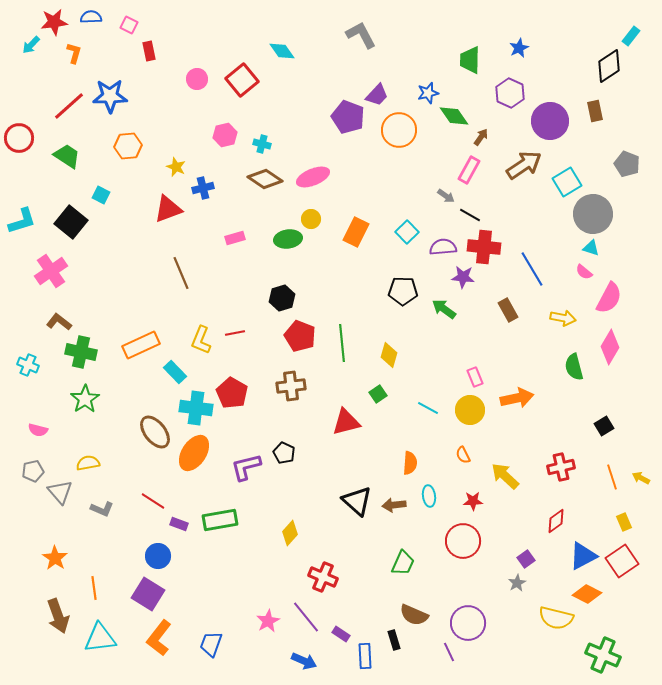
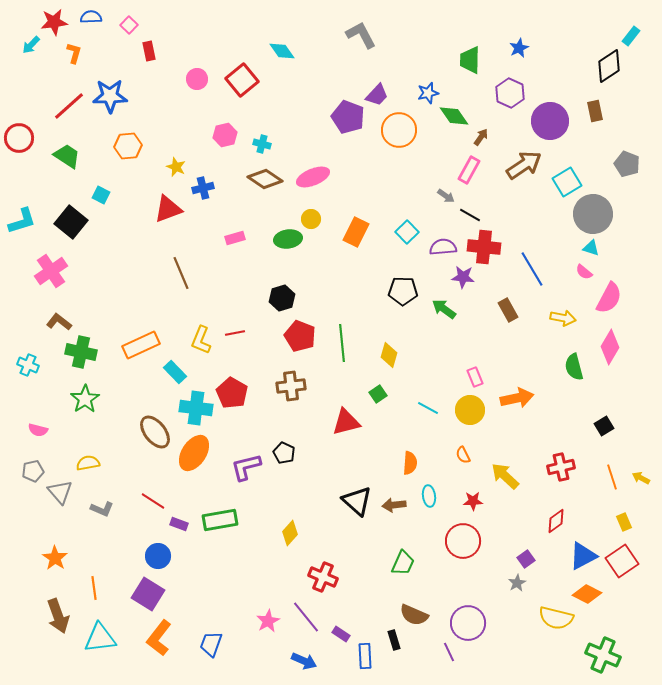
pink square at (129, 25): rotated 18 degrees clockwise
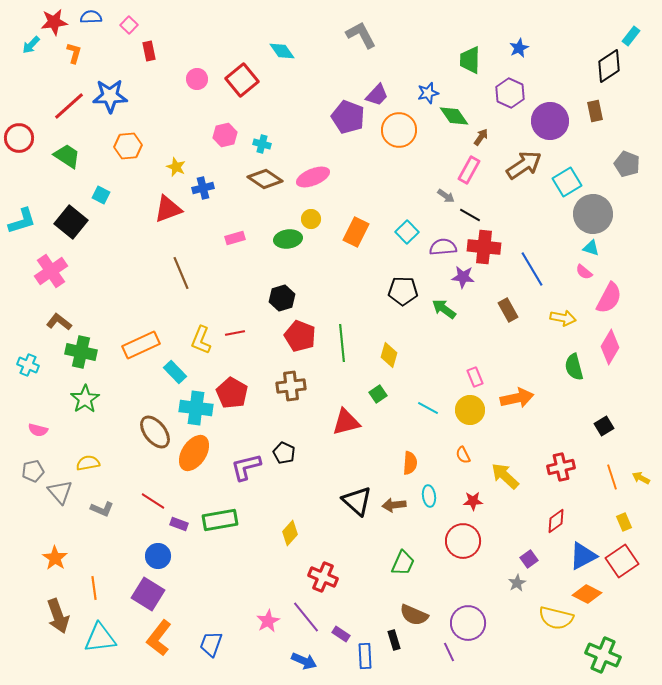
purple square at (526, 559): moved 3 px right
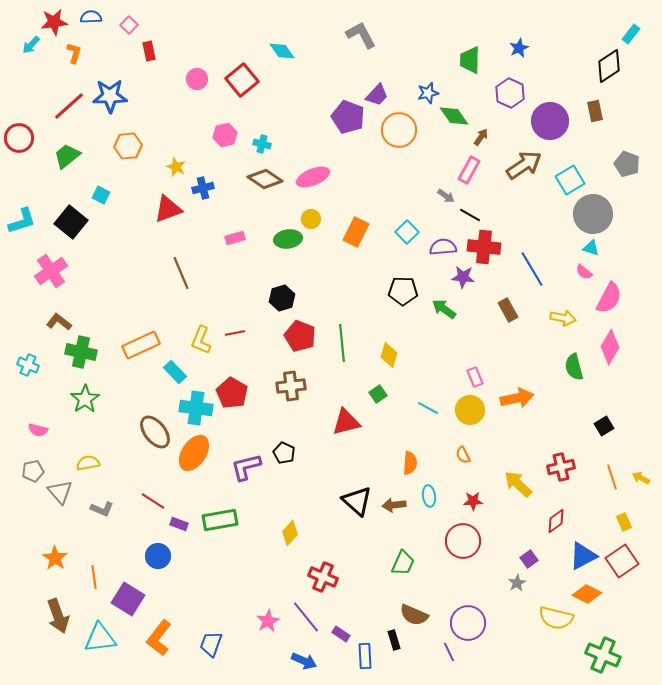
cyan rectangle at (631, 36): moved 2 px up
green trapezoid at (67, 156): rotated 72 degrees counterclockwise
cyan square at (567, 182): moved 3 px right, 2 px up
yellow arrow at (505, 476): moved 13 px right, 8 px down
orange line at (94, 588): moved 11 px up
purple square at (148, 594): moved 20 px left, 5 px down
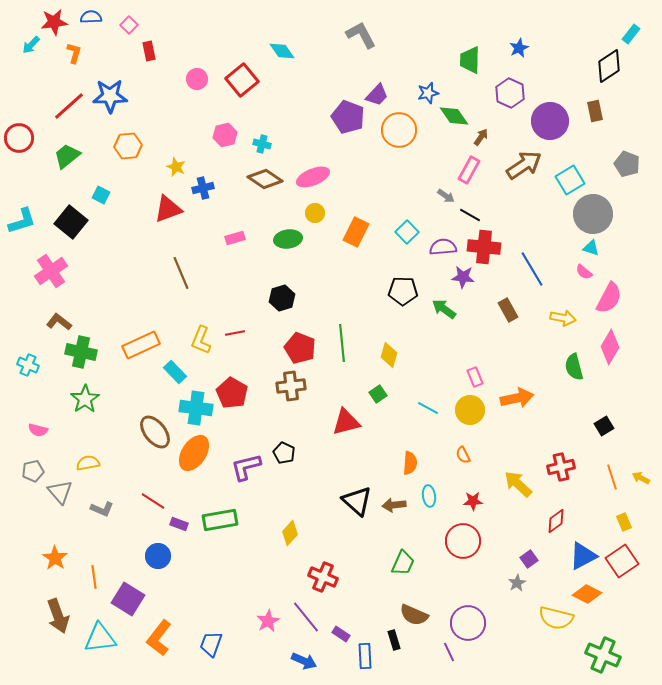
yellow circle at (311, 219): moved 4 px right, 6 px up
red pentagon at (300, 336): moved 12 px down
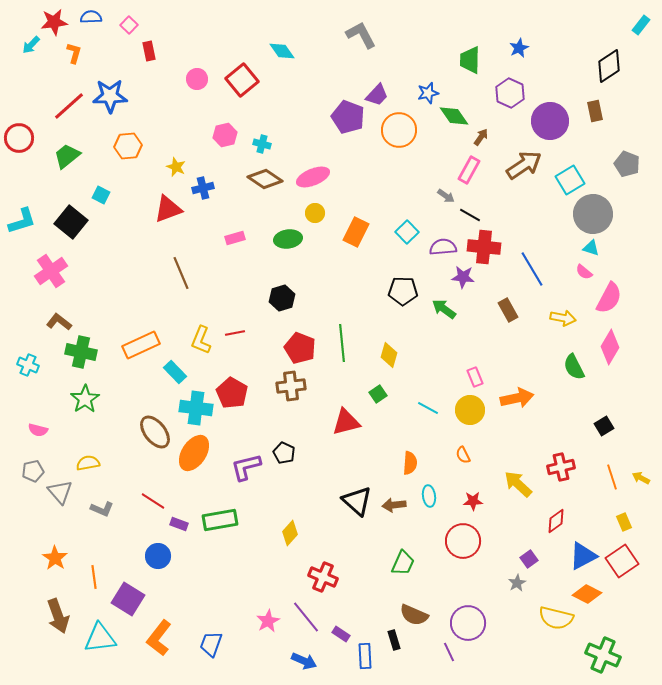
cyan rectangle at (631, 34): moved 10 px right, 9 px up
green semicircle at (574, 367): rotated 12 degrees counterclockwise
